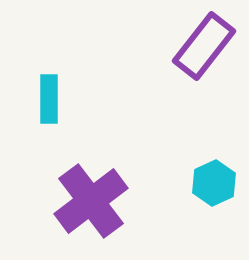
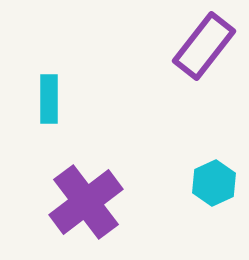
purple cross: moved 5 px left, 1 px down
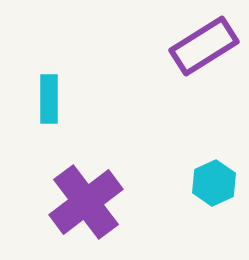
purple rectangle: rotated 20 degrees clockwise
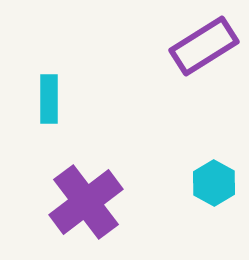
cyan hexagon: rotated 6 degrees counterclockwise
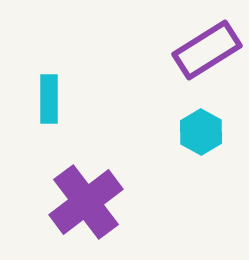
purple rectangle: moved 3 px right, 4 px down
cyan hexagon: moved 13 px left, 51 px up
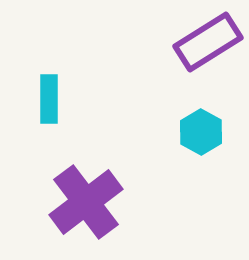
purple rectangle: moved 1 px right, 8 px up
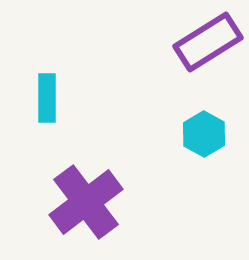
cyan rectangle: moved 2 px left, 1 px up
cyan hexagon: moved 3 px right, 2 px down
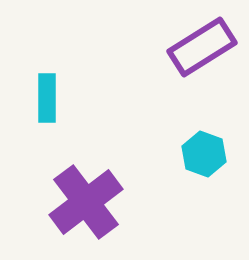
purple rectangle: moved 6 px left, 5 px down
cyan hexagon: moved 20 px down; rotated 9 degrees counterclockwise
